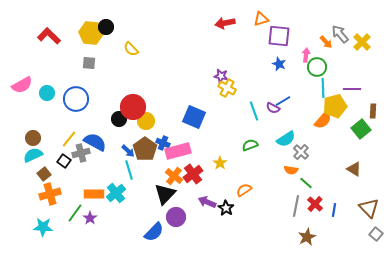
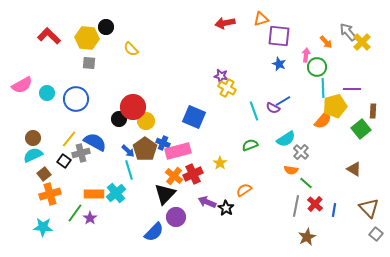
yellow hexagon at (91, 33): moved 4 px left, 5 px down
gray arrow at (340, 34): moved 8 px right, 2 px up
red cross at (193, 174): rotated 12 degrees clockwise
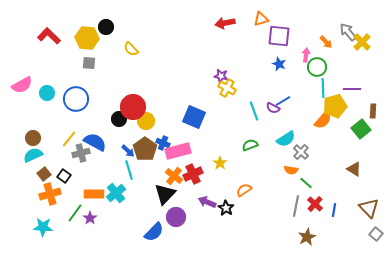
black square at (64, 161): moved 15 px down
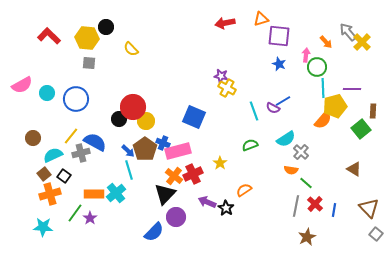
yellow line at (69, 139): moved 2 px right, 3 px up
cyan semicircle at (33, 155): moved 20 px right
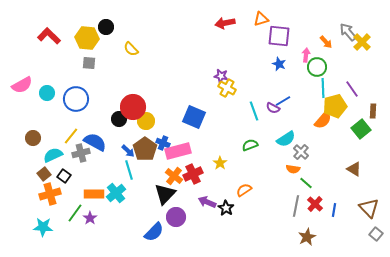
purple line at (352, 89): rotated 54 degrees clockwise
orange semicircle at (291, 170): moved 2 px right, 1 px up
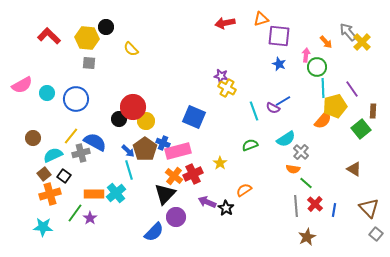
gray line at (296, 206): rotated 15 degrees counterclockwise
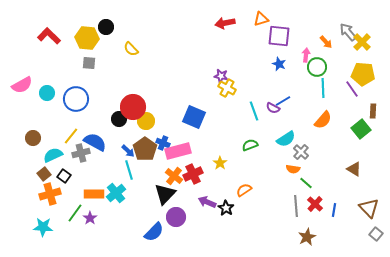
yellow pentagon at (335, 106): moved 28 px right, 32 px up; rotated 20 degrees clockwise
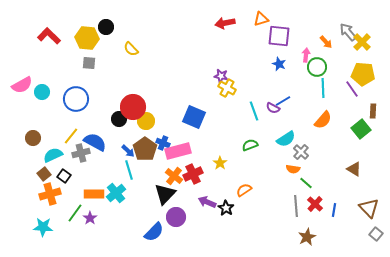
cyan circle at (47, 93): moved 5 px left, 1 px up
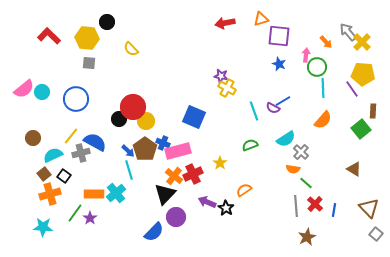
black circle at (106, 27): moved 1 px right, 5 px up
pink semicircle at (22, 85): moved 2 px right, 4 px down; rotated 10 degrees counterclockwise
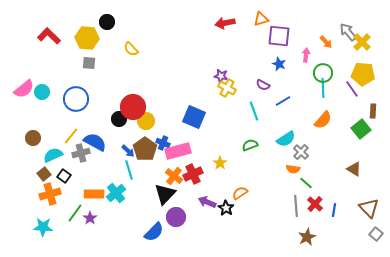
green circle at (317, 67): moved 6 px right, 6 px down
purple semicircle at (273, 108): moved 10 px left, 23 px up
orange semicircle at (244, 190): moved 4 px left, 3 px down
